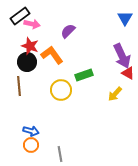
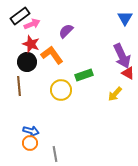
pink arrow: rotated 35 degrees counterclockwise
purple semicircle: moved 2 px left
red star: moved 1 px right, 2 px up
orange circle: moved 1 px left, 2 px up
gray line: moved 5 px left
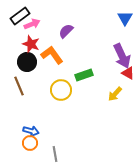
brown line: rotated 18 degrees counterclockwise
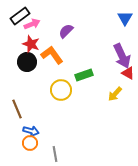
brown line: moved 2 px left, 23 px down
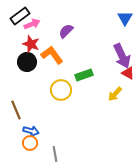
brown line: moved 1 px left, 1 px down
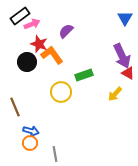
red star: moved 8 px right
yellow circle: moved 2 px down
brown line: moved 1 px left, 3 px up
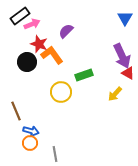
brown line: moved 1 px right, 4 px down
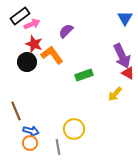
red star: moved 5 px left
yellow circle: moved 13 px right, 37 px down
gray line: moved 3 px right, 7 px up
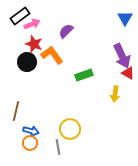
yellow arrow: rotated 35 degrees counterclockwise
brown line: rotated 36 degrees clockwise
yellow circle: moved 4 px left
